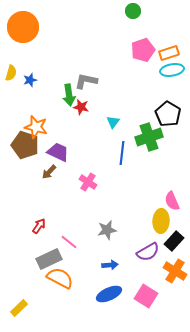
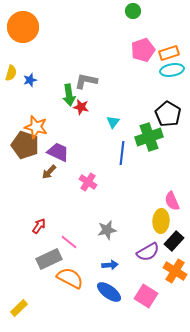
orange semicircle: moved 10 px right
blue ellipse: moved 2 px up; rotated 60 degrees clockwise
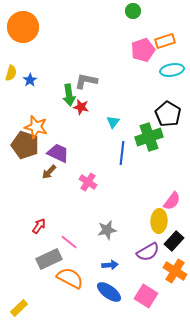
orange rectangle: moved 4 px left, 12 px up
blue star: rotated 16 degrees counterclockwise
purple trapezoid: moved 1 px down
pink semicircle: rotated 120 degrees counterclockwise
yellow ellipse: moved 2 px left
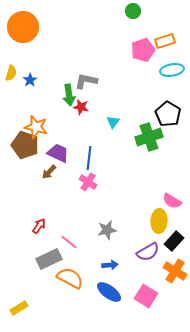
blue line: moved 33 px left, 5 px down
pink semicircle: rotated 84 degrees clockwise
yellow rectangle: rotated 12 degrees clockwise
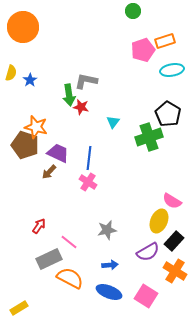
yellow ellipse: rotated 20 degrees clockwise
blue ellipse: rotated 15 degrees counterclockwise
